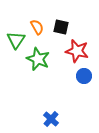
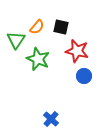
orange semicircle: rotated 70 degrees clockwise
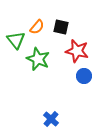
green triangle: rotated 12 degrees counterclockwise
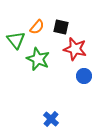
red star: moved 2 px left, 2 px up
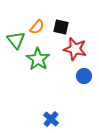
green star: rotated 10 degrees clockwise
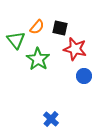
black square: moved 1 px left, 1 px down
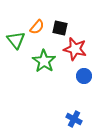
green star: moved 6 px right, 2 px down
blue cross: moved 23 px right; rotated 14 degrees counterclockwise
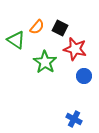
black square: rotated 14 degrees clockwise
green triangle: rotated 18 degrees counterclockwise
green star: moved 1 px right, 1 px down
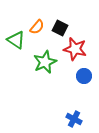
green star: rotated 15 degrees clockwise
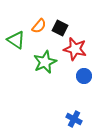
orange semicircle: moved 2 px right, 1 px up
